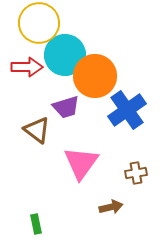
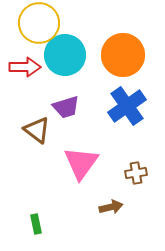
red arrow: moved 2 px left
orange circle: moved 28 px right, 21 px up
blue cross: moved 4 px up
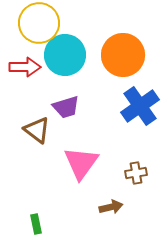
blue cross: moved 13 px right
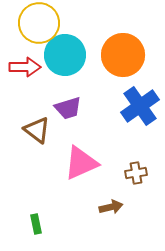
purple trapezoid: moved 2 px right, 1 px down
pink triangle: rotated 30 degrees clockwise
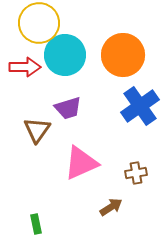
brown triangle: rotated 28 degrees clockwise
brown arrow: rotated 20 degrees counterclockwise
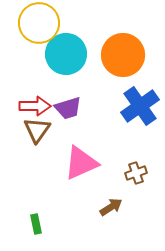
cyan circle: moved 1 px right, 1 px up
red arrow: moved 10 px right, 39 px down
brown cross: rotated 10 degrees counterclockwise
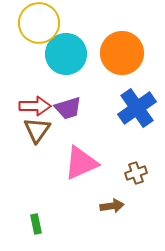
orange circle: moved 1 px left, 2 px up
blue cross: moved 3 px left, 2 px down
brown arrow: moved 1 px right, 1 px up; rotated 25 degrees clockwise
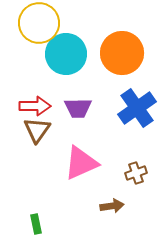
purple trapezoid: moved 10 px right; rotated 16 degrees clockwise
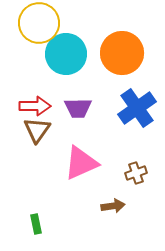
brown arrow: moved 1 px right
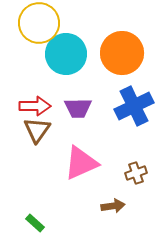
blue cross: moved 3 px left, 2 px up; rotated 9 degrees clockwise
green rectangle: moved 1 px left, 1 px up; rotated 36 degrees counterclockwise
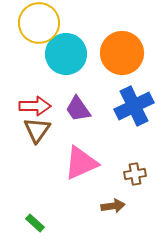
purple trapezoid: moved 1 px down; rotated 56 degrees clockwise
brown cross: moved 1 px left, 1 px down; rotated 10 degrees clockwise
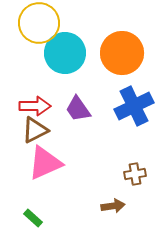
cyan circle: moved 1 px left, 1 px up
brown triangle: moved 2 px left; rotated 28 degrees clockwise
pink triangle: moved 36 px left
green rectangle: moved 2 px left, 5 px up
